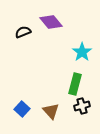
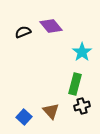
purple diamond: moved 4 px down
blue square: moved 2 px right, 8 px down
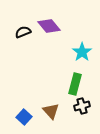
purple diamond: moved 2 px left
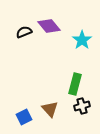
black semicircle: moved 1 px right
cyan star: moved 12 px up
brown triangle: moved 1 px left, 2 px up
blue square: rotated 21 degrees clockwise
